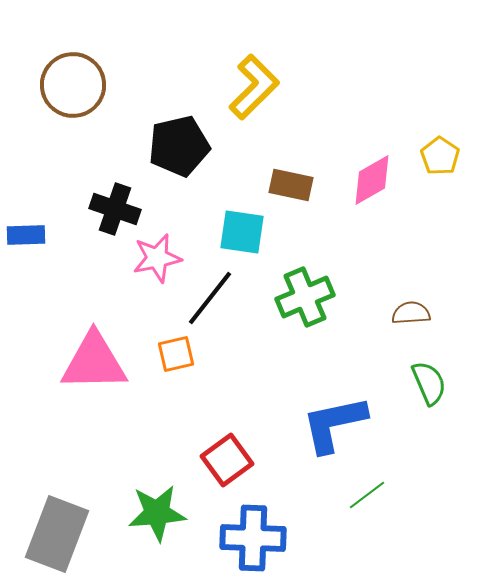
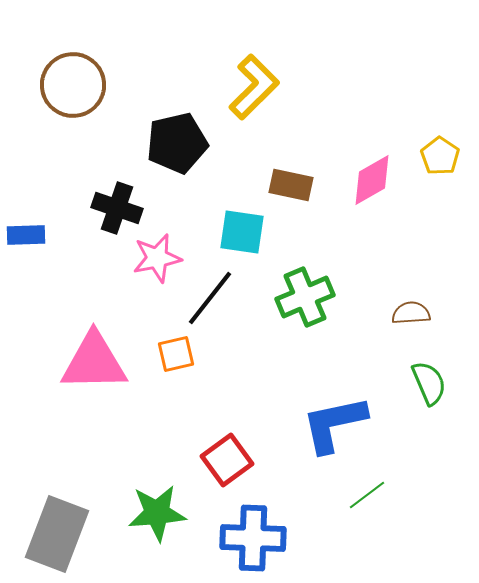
black pentagon: moved 2 px left, 3 px up
black cross: moved 2 px right, 1 px up
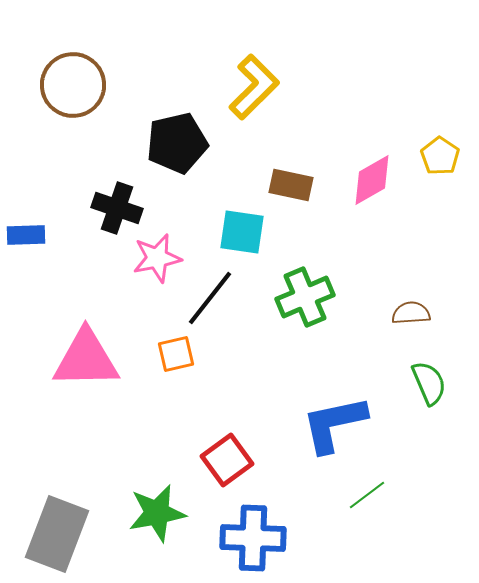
pink triangle: moved 8 px left, 3 px up
green star: rotated 6 degrees counterclockwise
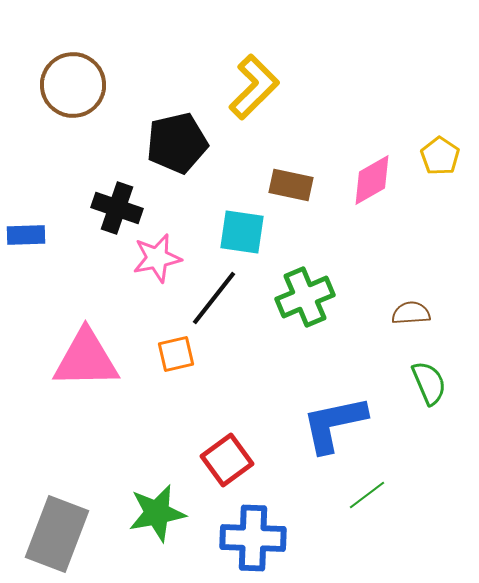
black line: moved 4 px right
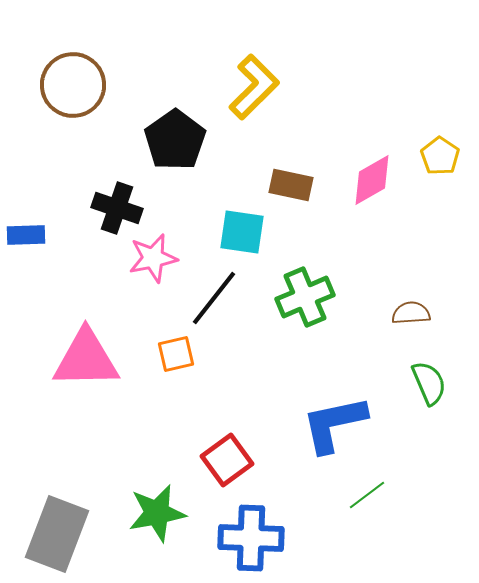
black pentagon: moved 2 px left, 3 px up; rotated 22 degrees counterclockwise
pink star: moved 4 px left
blue cross: moved 2 px left
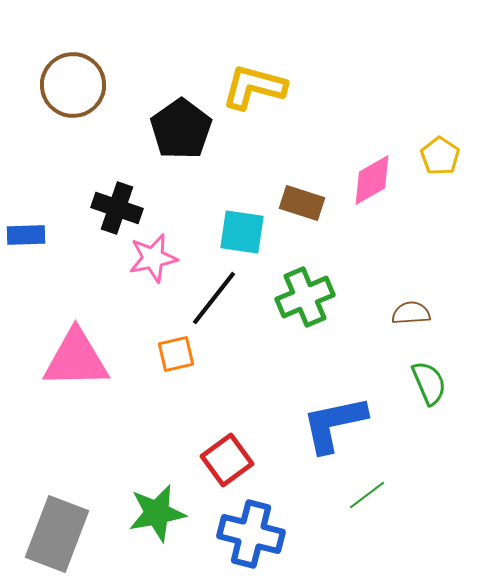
yellow L-shape: rotated 120 degrees counterclockwise
black pentagon: moved 6 px right, 11 px up
brown rectangle: moved 11 px right, 18 px down; rotated 6 degrees clockwise
pink triangle: moved 10 px left
blue cross: moved 4 px up; rotated 12 degrees clockwise
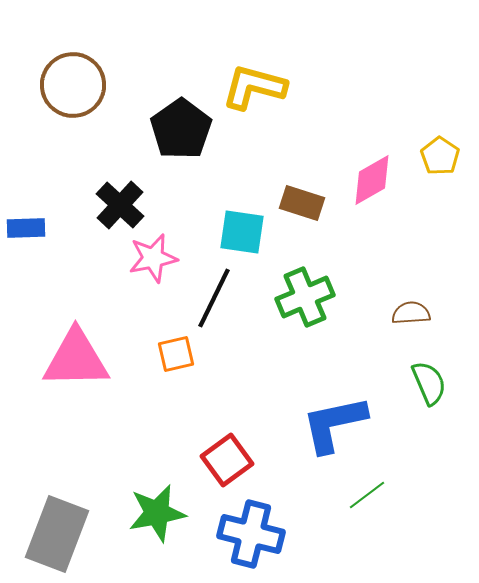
black cross: moved 3 px right, 3 px up; rotated 24 degrees clockwise
blue rectangle: moved 7 px up
black line: rotated 12 degrees counterclockwise
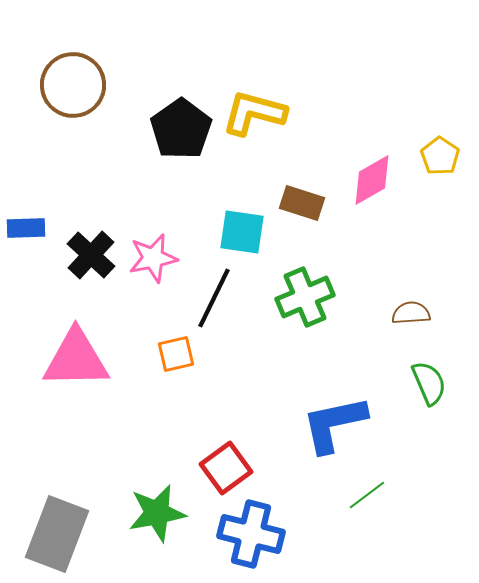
yellow L-shape: moved 26 px down
black cross: moved 29 px left, 50 px down
red square: moved 1 px left, 8 px down
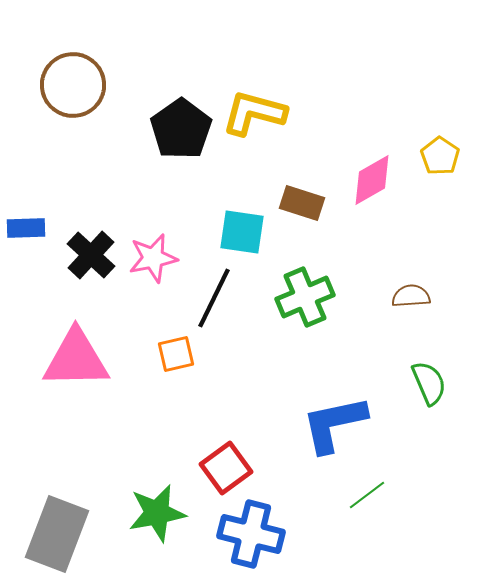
brown semicircle: moved 17 px up
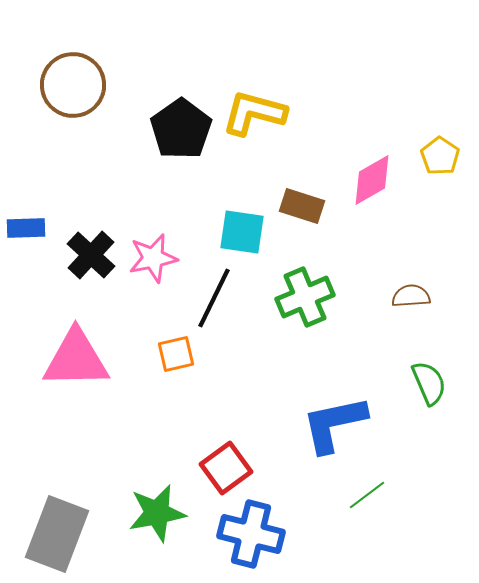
brown rectangle: moved 3 px down
